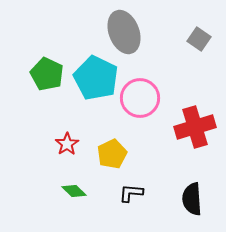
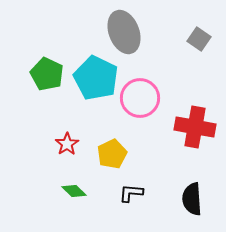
red cross: rotated 27 degrees clockwise
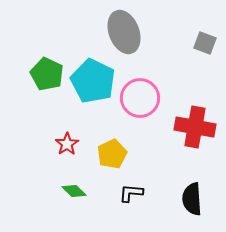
gray square: moved 6 px right, 4 px down; rotated 15 degrees counterclockwise
cyan pentagon: moved 3 px left, 3 px down
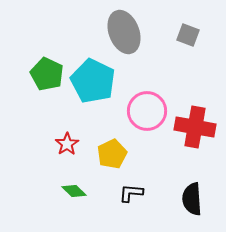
gray square: moved 17 px left, 8 px up
pink circle: moved 7 px right, 13 px down
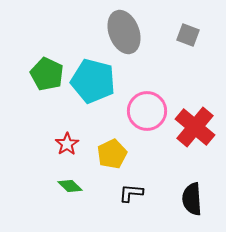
cyan pentagon: rotated 12 degrees counterclockwise
red cross: rotated 30 degrees clockwise
green diamond: moved 4 px left, 5 px up
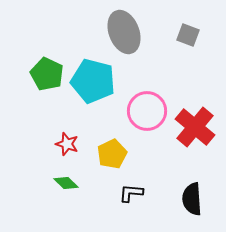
red star: rotated 20 degrees counterclockwise
green diamond: moved 4 px left, 3 px up
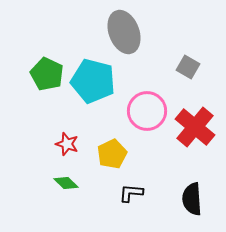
gray square: moved 32 px down; rotated 10 degrees clockwise
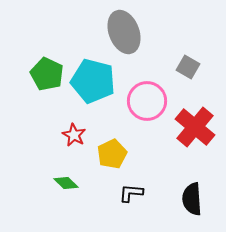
pink circle: moved 10 px up
red star: moved 7 px right, 9 px up; rotated 10 degrees clockwise
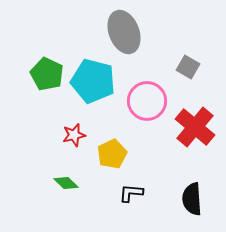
red star: rotated 30 degrees clockwise
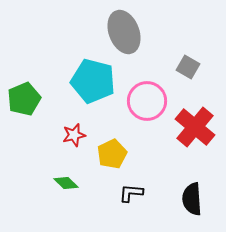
green pentagon: moved 23 px left, 25 px down; rotated 24 degrees clockwise
